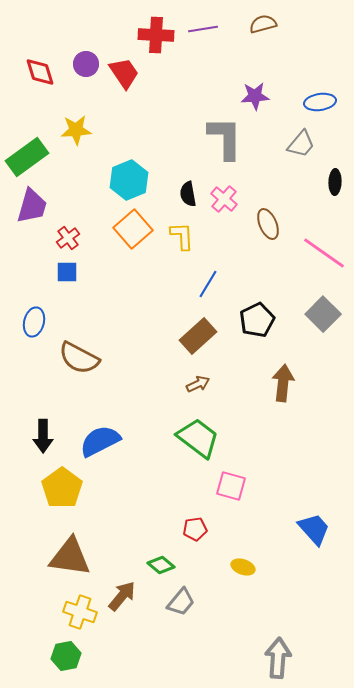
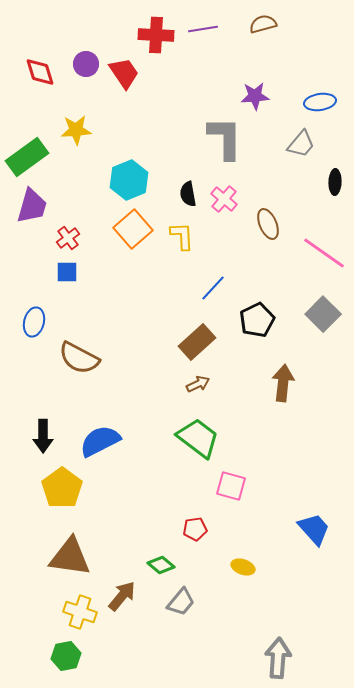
blue line at (208, 284): moved 5 px right, 4 px down; rotated 12 degrees clockwise
brown rectangle at (198, 336): moved 1 px left, 6 px down
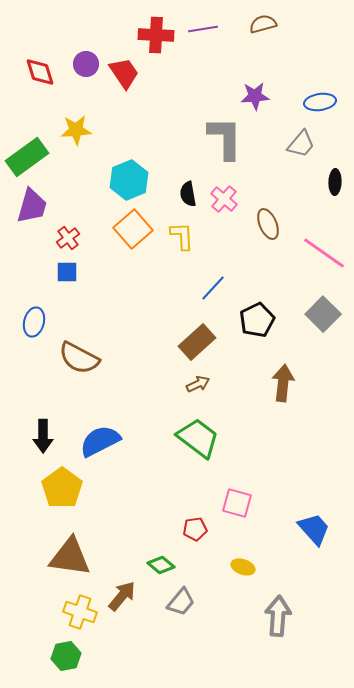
pink square at (231, 486): moved 6 px right, 17 px down
gray arrow at (278, 658): moved 42 px up
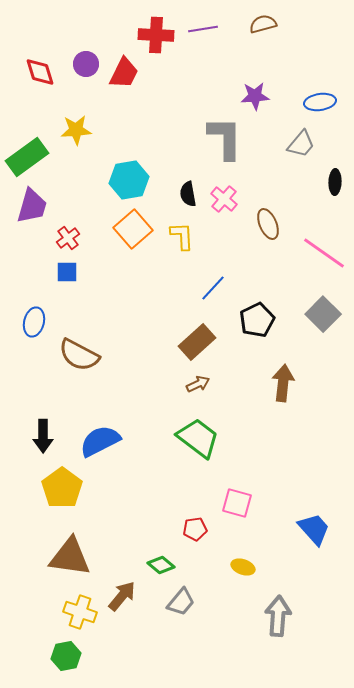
red trapezoid at (124, 73): rotated 60 degrees clockwise
cyan hexagon at (129, 180): rotated 12 degrees clockwise
brown semicircle at (79, 358): moved 3 px up
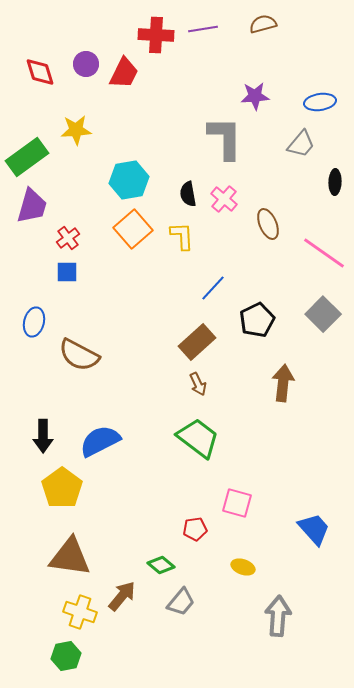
brown arrow at (198, 384): rotated 90 degrees clockwise
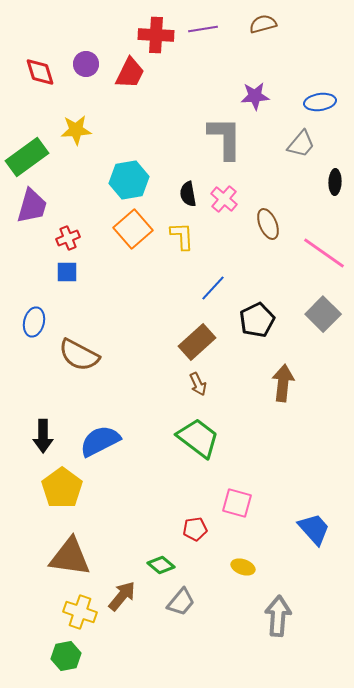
red trapezoid at (124, 73): moved 6 px right
red cross at (68, 238): rotated 15 degrees clockwise
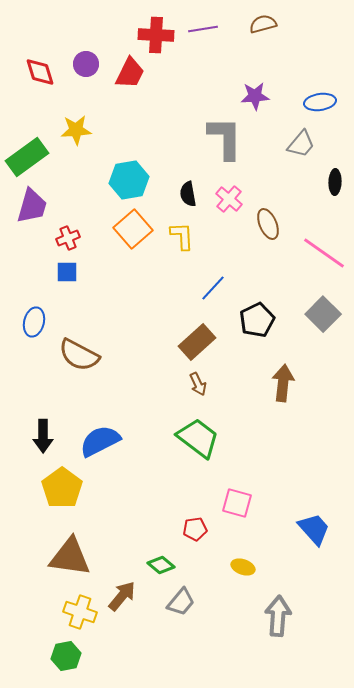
pink cross at (224, 199): moved 5 px right
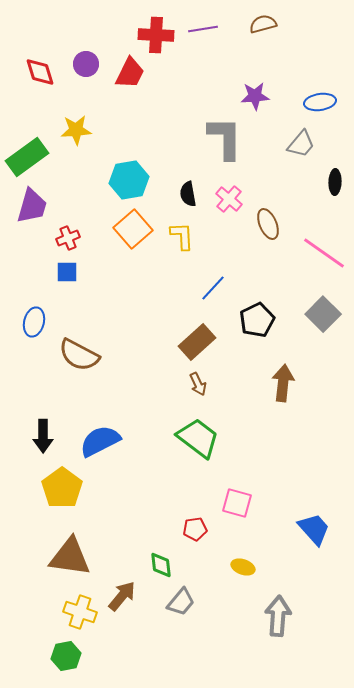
green diamond at (161, 565): rotated 44 degrees clockwise
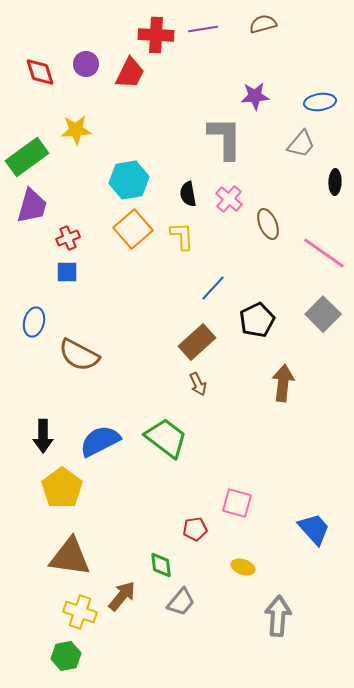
green trapezoid at (198, 438): moved 32 px left
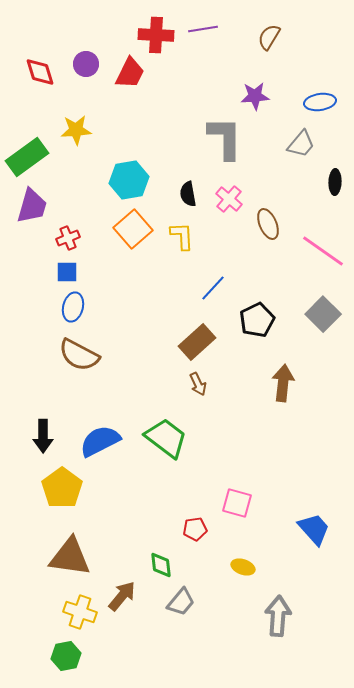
brown semicircle at (263, 24): moved 6 px right, 13 px down; rotated 44 degrees counterclockwise
pink line at (324, 253): moved 1 px left, 2 px up
blue ellipse at (34, 322): moved 39 px right, 15 px up
